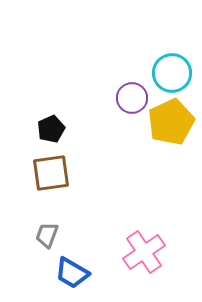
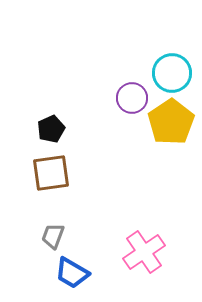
yellow pentagon: rotated 9 degrees counterclockwise
gray trapezoid: moved 6 px right, 1 px down
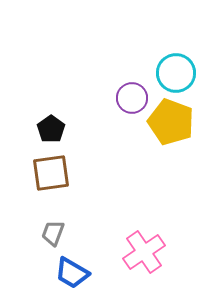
cyan circle: moved 4 px right
yellow pentagon: rotated 18 degrees counterclockwise
black pentagon: rotated 12 degrees counterclockwise
gray trapezoid: moved 3 px up
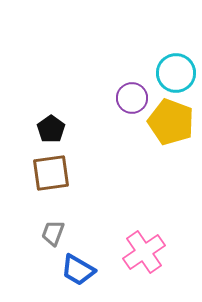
blue trapezoid: moved 6 px right, 3 px up
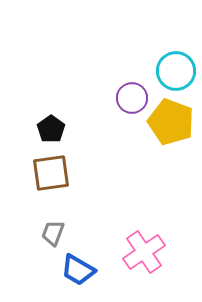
cyan circle: moved 2 px up
